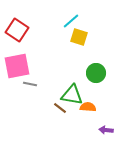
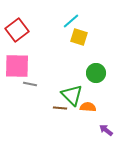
red square: rotated 20 degrees clockwise
pink square: rotated 12 degrees clockwise
green triangle: rotated 35 degrees clockwise
brown line: rotated 32 degrees counterclockwise
purple arrow: rotated 32 degrees clockwise
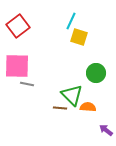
cyan line: rotated 24 degrees counterclockwise
red square: moved 1 px right, 4 px up
gray line: moved 3 px left
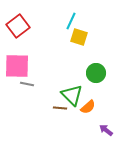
orange semicircle: rotated 133 degrees clockwise
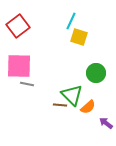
pink square: moved 2 px right
brown line: moved 3 px up
purple arrow: moved 7 px up
